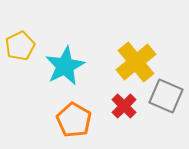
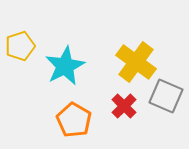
yellow pentagon: rotated 8 degrees clockwise
yellow cross: rotated 15 degrees counterclockwise
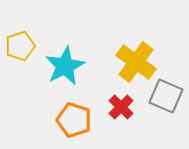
red cross: moved 3 px left, 1 px down
orange pentagon: rotated 12 degrees counterclockwise
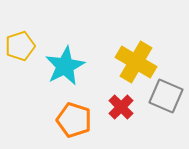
yellow cross: rotated 6 degrees counterclockwise
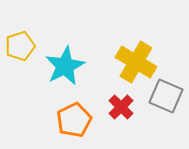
orange pentagon: rotated 28 degrees clockwise
